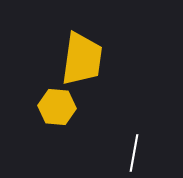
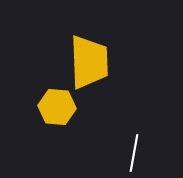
yellow trapezoid: moved 7 px right, 3 px down; rotated 10 degrees counterclockwise
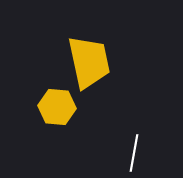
yellow trapezoid: rotated 10 degrees counterclockwise
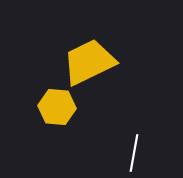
yellow trapezoid: rotated 104 degrees counterclockwise
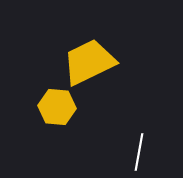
white line: moved 5 px right, 1 px up
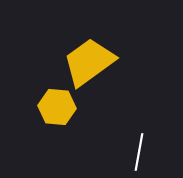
yellow trapezoid: rotated 10 degrees counterclockwise
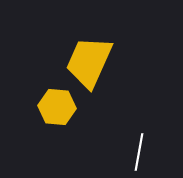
yellow trapezoid: rotated 30 degrees counterclockwise
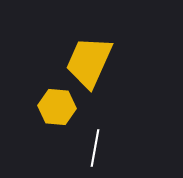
white line: moved 44 px left, 4 px up
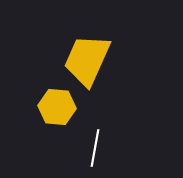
yellow trapezoid: moved 2 px left, 2 px up
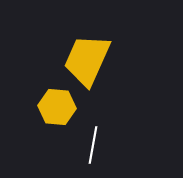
white line: moved 2 px left, 3 px up
